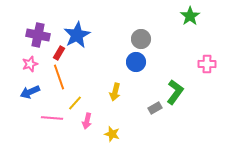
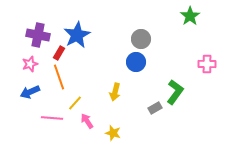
pink arrow: rotated 133 degrees clockwise
yellow star: moved 1 px right, 1 px up
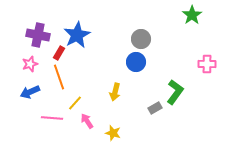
green star: moved 2 px right, 1 px up
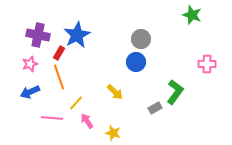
green star: rotated 18 degrees counterclockwise
yellow arrow: rotated 60 degrees counterclockwise
yellow line: moved 1 px right
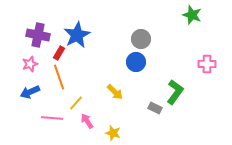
gray rectangle: rotated 56 degrees clockwise
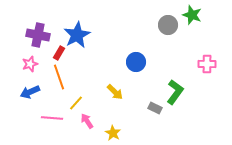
gray circle: moved 27 px right, 14 px up
yellow star: rotated 14 degrees clockwise
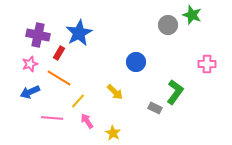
blue star: moved 2 px right, 2 px up
orange line: moved 1 px down; rotated 40 degrees counterclockwise
yellow line: moved 2 px right, 2 px up
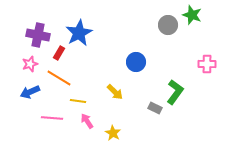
yellow line: rotated 56 degrees clockwise
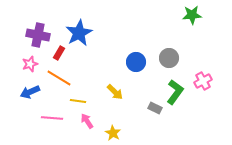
green star: rotated 24 degrees counterclockwise
gray circle: moved 1 px right, 33 px down
pink cross: moved 4 px left, 17 px down; rotated 30 degrees counterclockwise
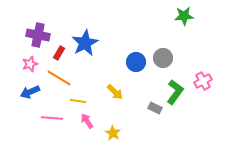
green star: moved 8 px left, 1 px down
blue star: moved 6 px right, 10 px down
gray circle: moved 6 px left
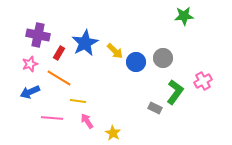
yellow arrow: moved 41 px up
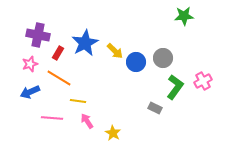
red rectangle: moved 1 px left
green L-shape: moved 5 px up
